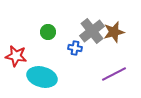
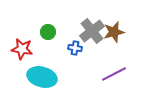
red star: moved 6 px right, 7 px up
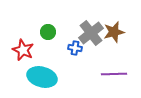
gray cross: moved 1 px left, 2 px down
red star: moved 1 px right, 1 px down; rotated 15 degrees clockwise
purple line: rotated 25 degrees clockwise
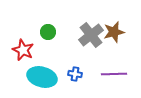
gray cross: moved 2 px down
blue cross: moved 26 px down
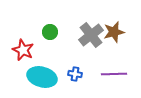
green circle: moved 2 px right
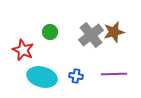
blue cross: moved 1 px right, 2 px down
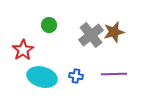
green circle: moved 1 px left, 7 px up
red star: rotated 15 degrees clockwise
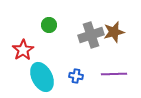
gray cross: rotated 20 degrees clockwise
cyan ellipse: rotated 48 degrees clockwise
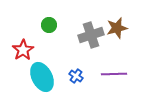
brown star: moved 3 px right, 4 px up
blue cross: rotated 24 degrees clockwise
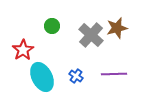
green circle: moved 3 px right, 1 px down
gray cross: rotated 30 degrees counterclockwise
